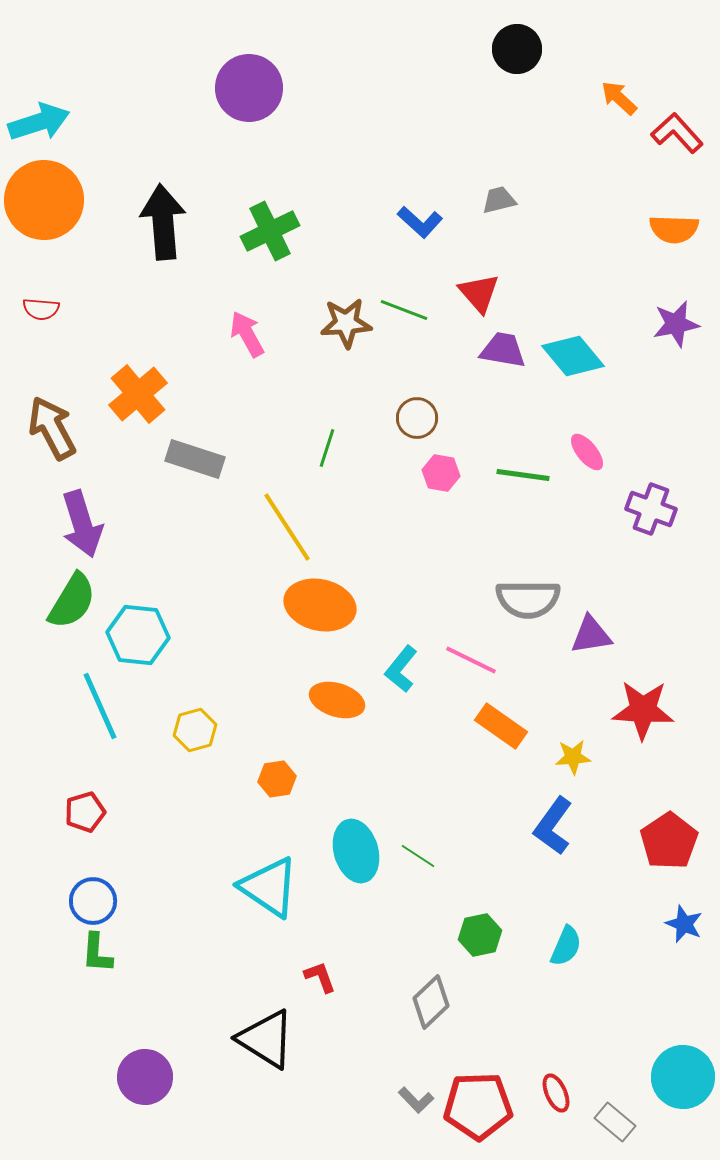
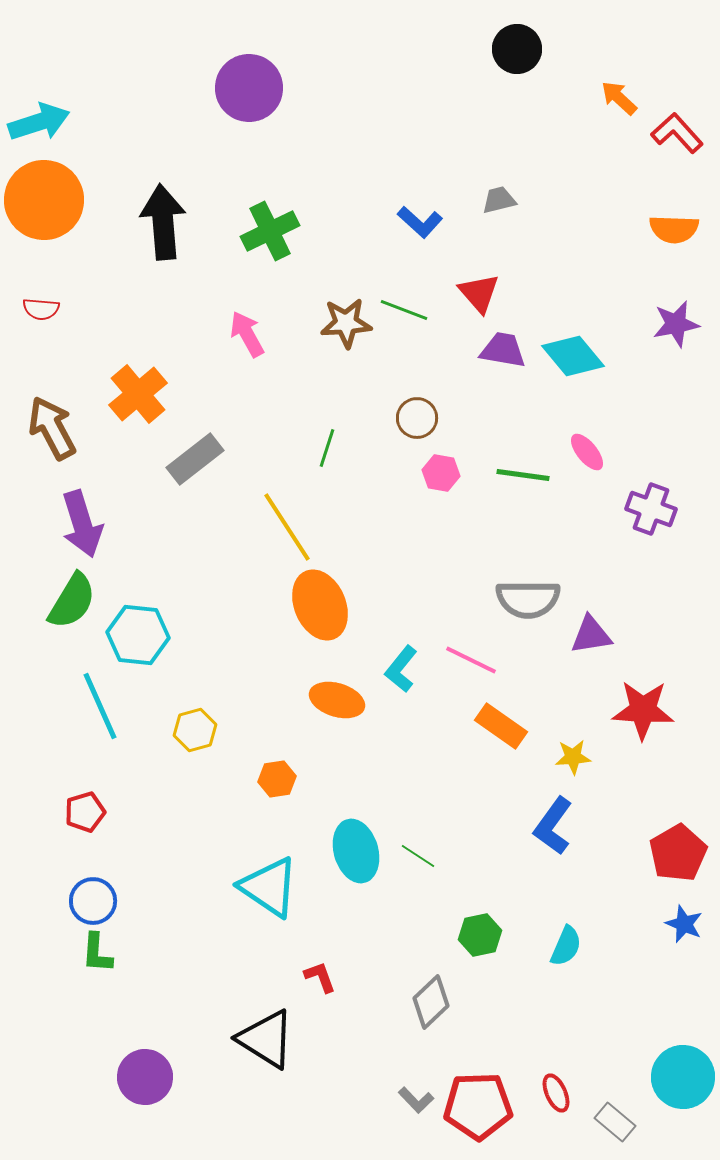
gray rectangle at (195, 459): rotated 56 degrees counterclockwise
orange ellipse at (320, 605): rotated 54 degrees clockwise
red pentagon at (669, 841): moved 9 px right, 12 px down; rotated 4 degrees clockwise
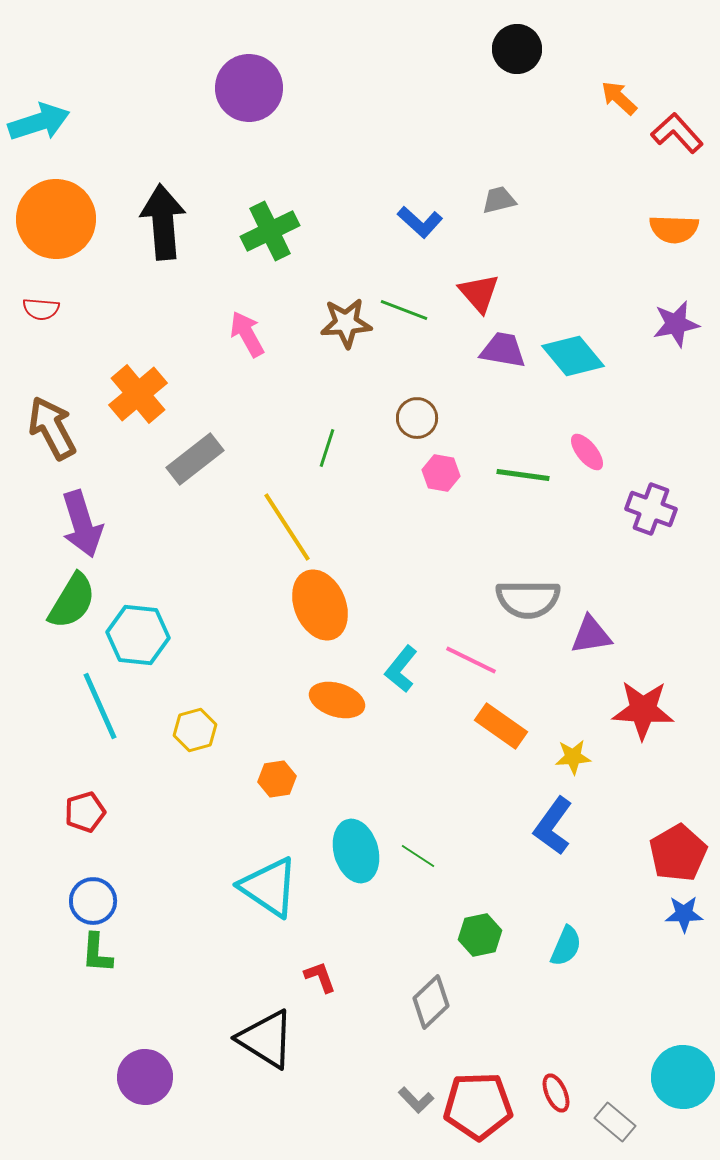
orange circle at (44, 200): moved 12 px right, 19 px down
blue star at (684, 924): moved 10 px up; rotated 24 degrees counterclockwise
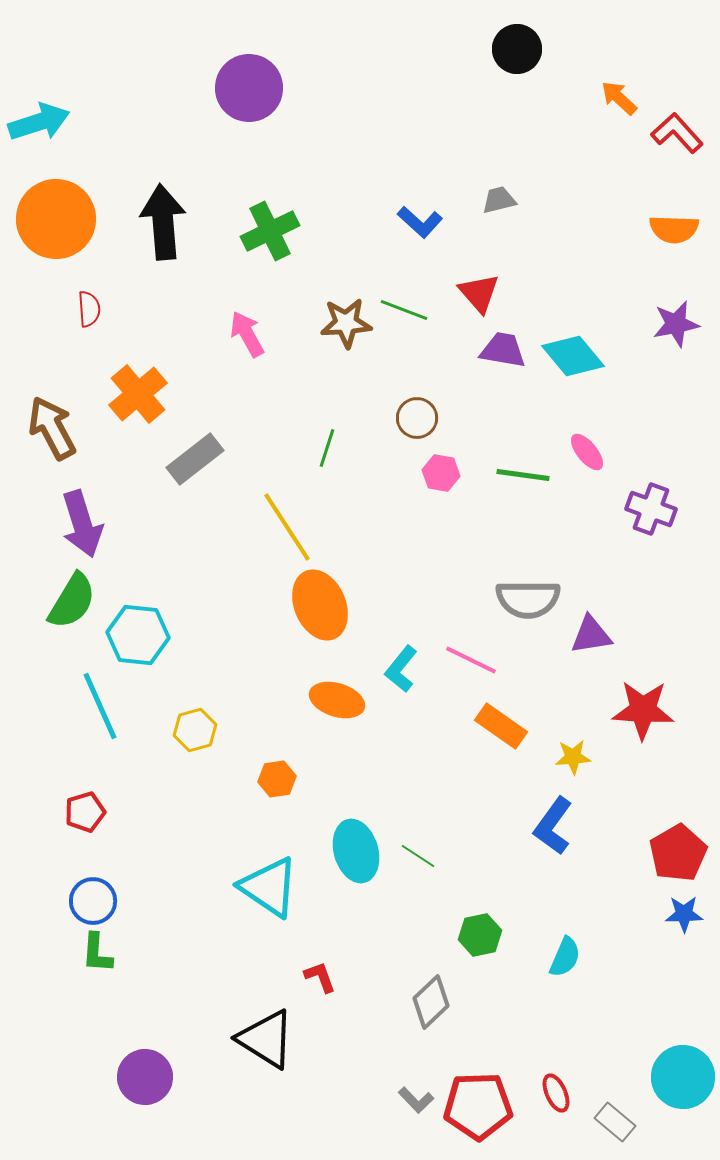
red semicircle at (41, 309): moved 48 px right; rotated 99 degrees counterclockwise
cyan semicircle at (566, 946): moved 1 px left, 11 px down
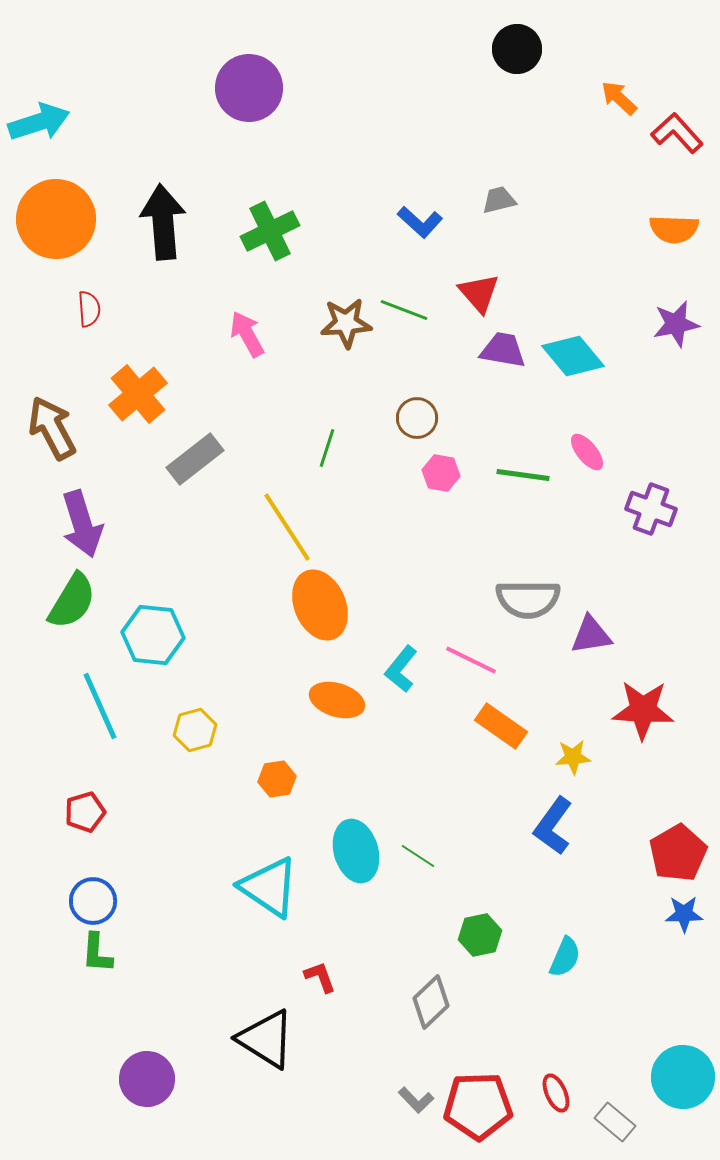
cyan hexagon at (138, 635): moved 15 px right
purple circle at (145, 1077): moved 2 px right, 2 px down
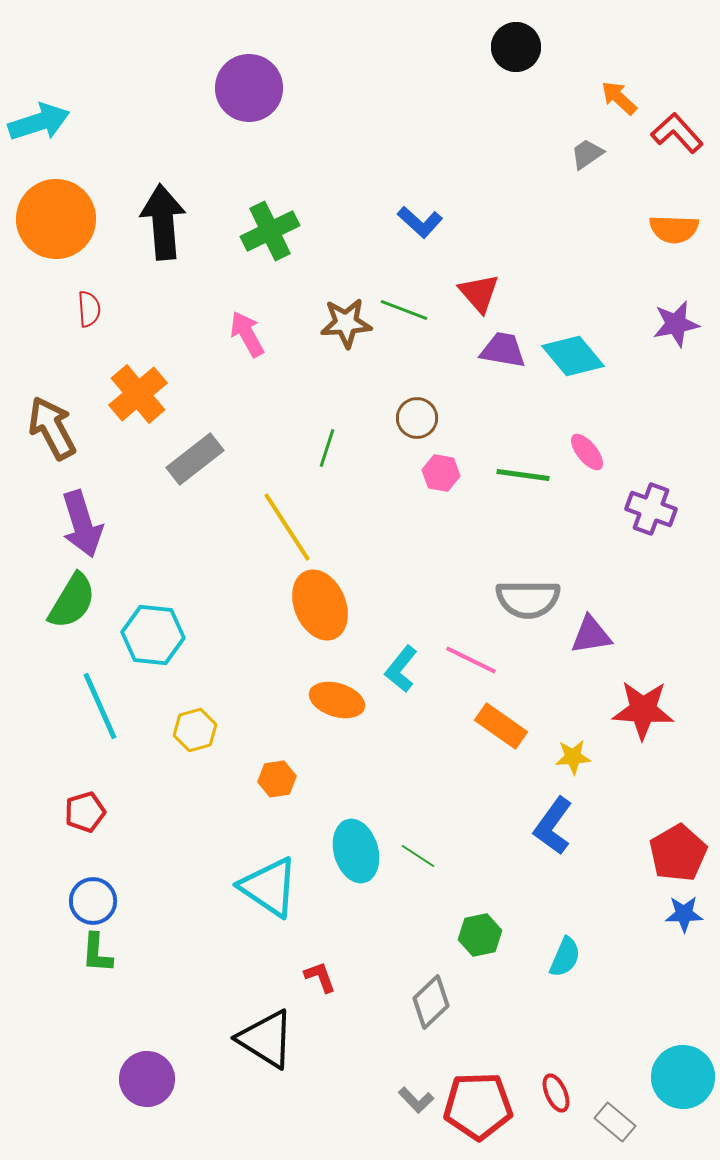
black circle at (517, 49): moved 1 px left, 2 px up
gray trapezoid at (499, 200): moved 88 px right, 46 px up; rotated 21 degrees counterclockwise
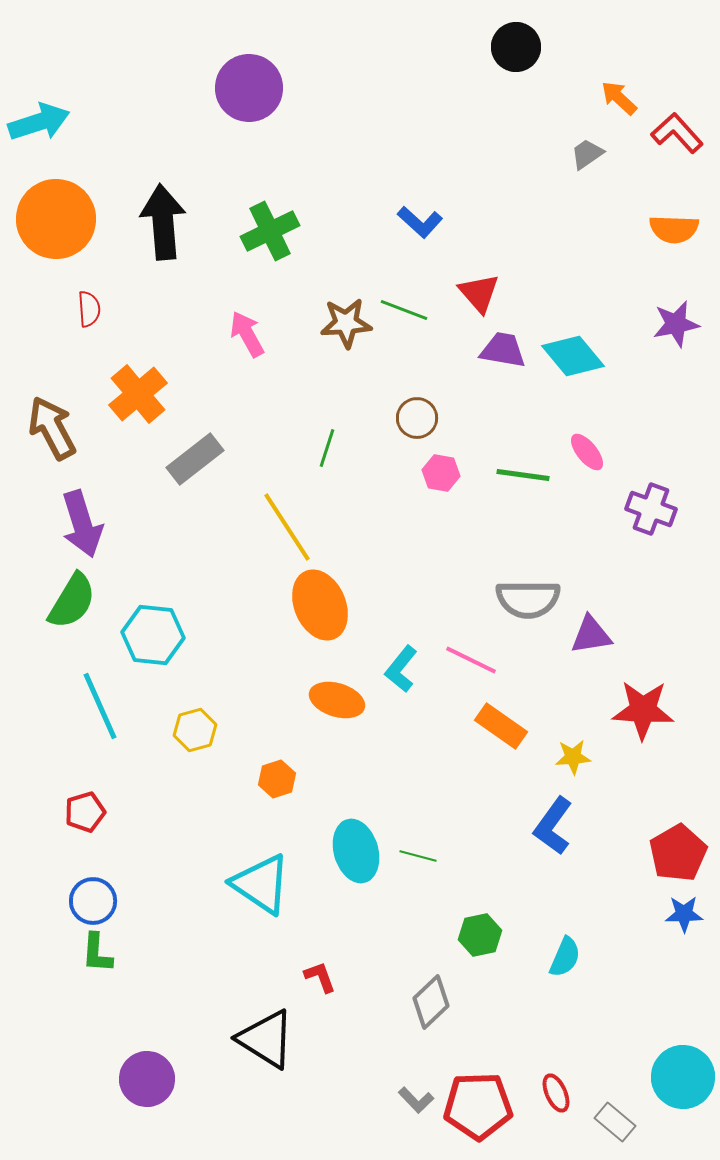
orange hexagon at (277, 779): rotated 9 degrees counterclockwise
green line at (418, 856): rotated 18 degrees counterclockwise
cyan triangle at (269, 887): moved 8 px left, 3 px up
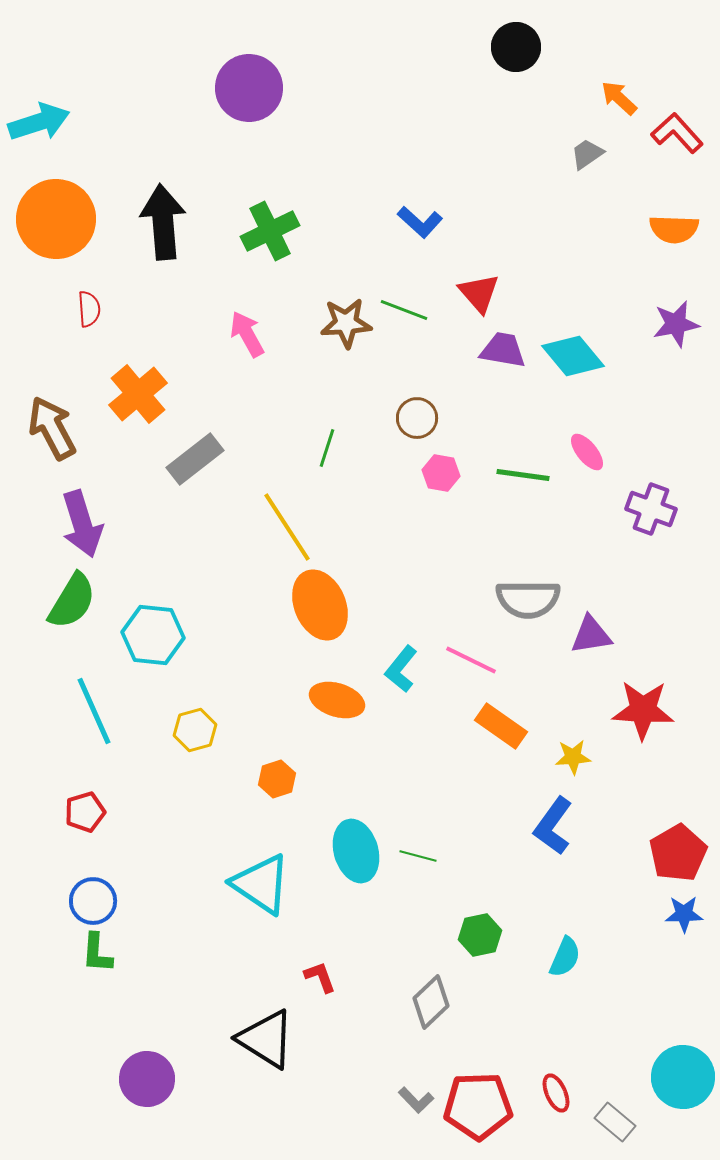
cyan line at (100, 706): moved 6 px left, 5 px down
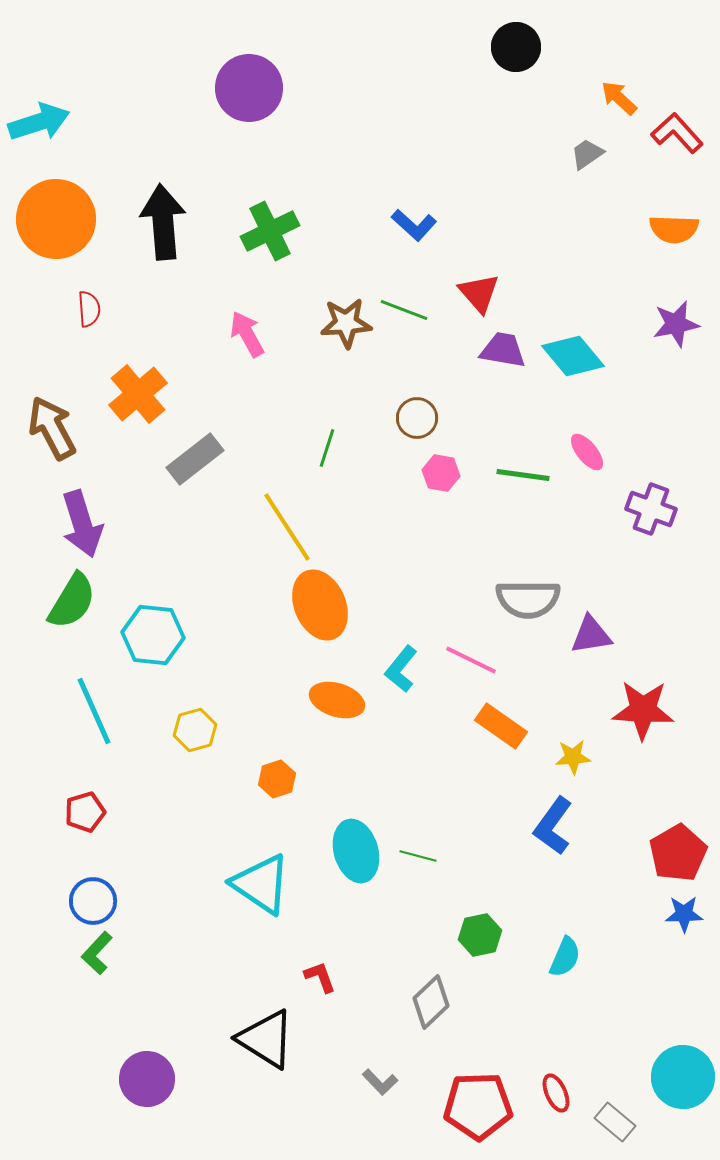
blue L-shape at (420, 222): moved 6 px left, 3 px down
green L-shape at (97, 953): rotated 39 degrees clockwise
gray L-shape at (416, 1100): moved 36 px left, 18 px up
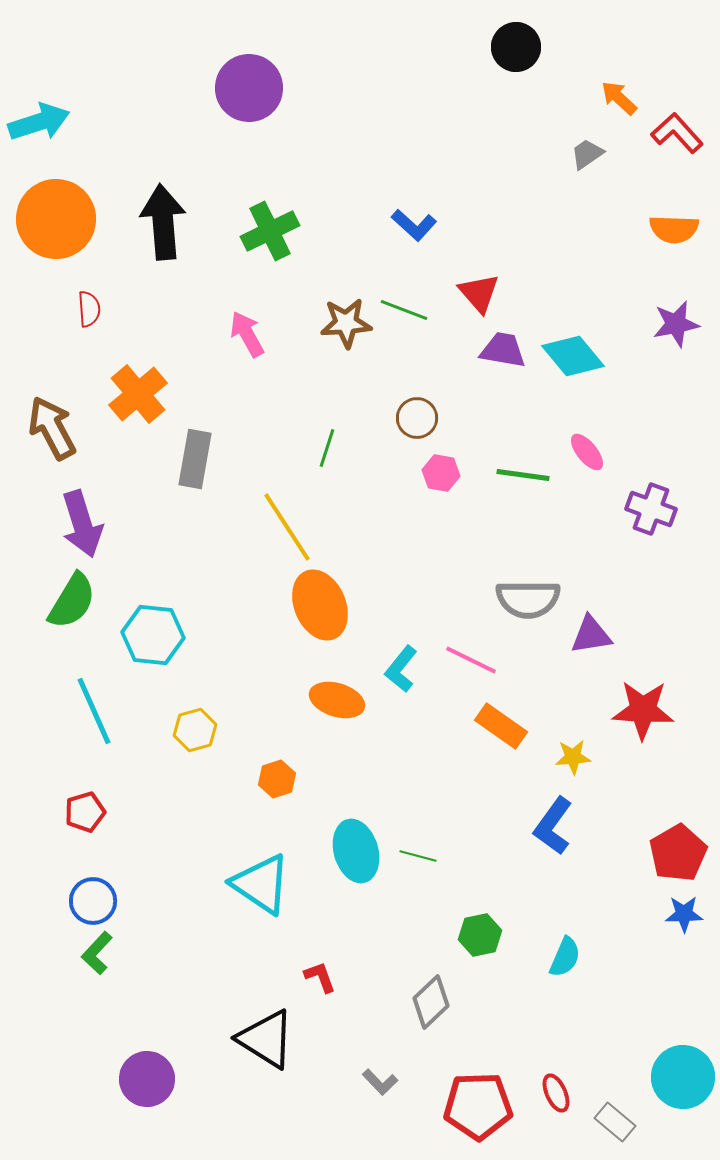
gray rectangle at (195, 459): rotated 42 degrees counterclockwise
